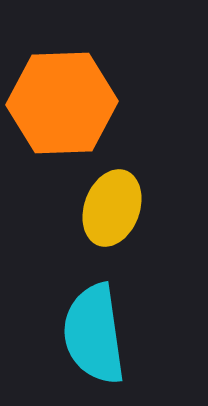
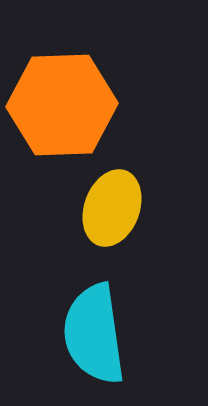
orange hexagon: moved 2 px down
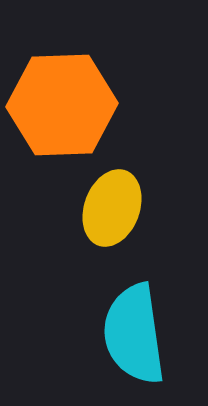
cyan semicircle: moved 40 px right
